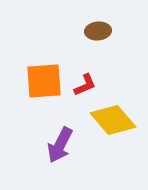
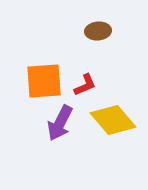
purple arrow: moved 22 px up
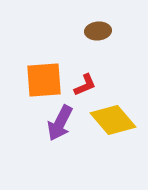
orange square: moved 1 px up
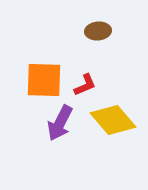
orange square: rotated 6 degrees clockwise
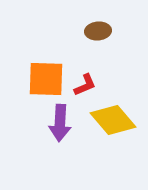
orange square: moved 2 px right, 1 px up
purple arrow: rotated 24 degrees counterclockwise
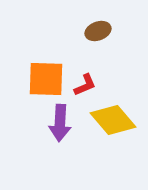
brown ellipse: rotated 15 degrees counterclockwise
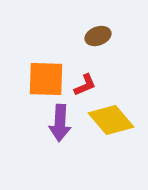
brown ellipse: moved 5 px down
yellow diamond: moved 2 px left
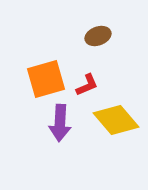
orange square: rotated 18 degrees counterclockwise
red L-shape: moved 2 px right
yellow diamond: moved 5 px right
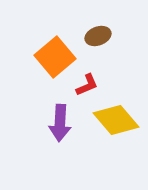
orange square: moved 9 px right, 22 px up; rotated 24 degrees counterclockwise
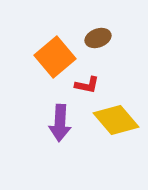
brown ellipse: moved 2 px down
red L-shape: rotated 35 degrees clockwise
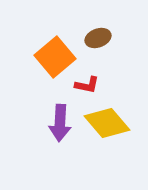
yellow diamond: moved 9 px left, 3 px down
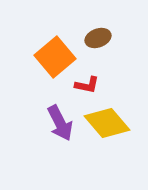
purple arrow: rotated 30 degrees counterclockwise
